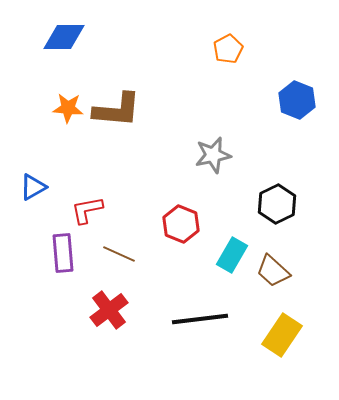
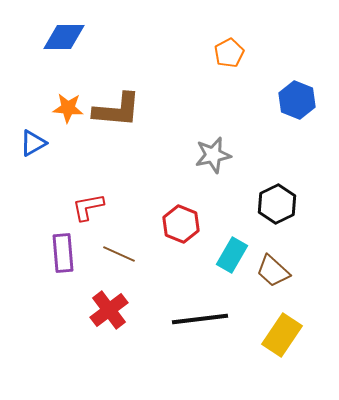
orange pentagon: moved 1 px right, 4 px down
blue triangle: moved 44 px up
red L-shape: moved 1 px right, 3 px up
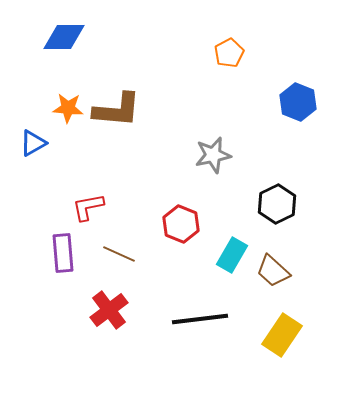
blue hexagon: moved 1 px right, 2 px down
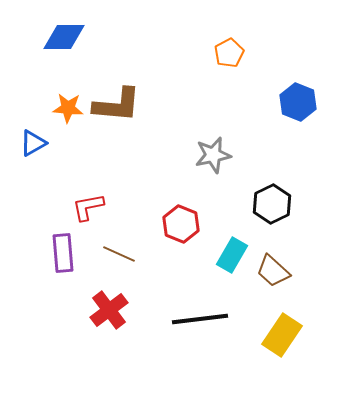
brown L-shape: moved 5 px up
black hexagon: moved 5 px left
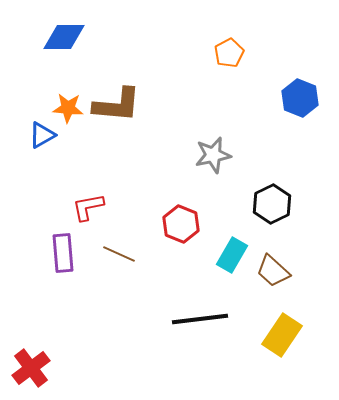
blue hexagon: moved 2 px right, 4 px up
blue triangle: moved 9 px right, 8 px up
red cross: moved 78 px left, 58 px down
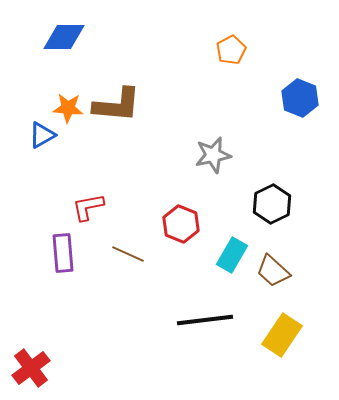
orange pentagon: moved 2 px right, 3 px up
brown line: moved 9 px right
black line: moved 5 px right, 1 px down
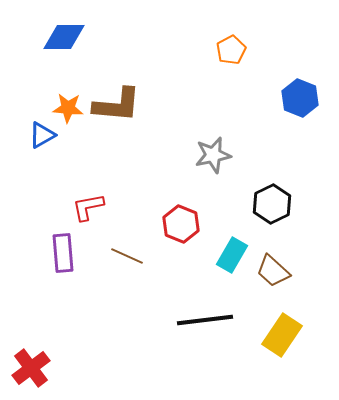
brown line: moved 1 px left, 2 px down
